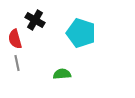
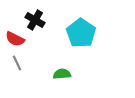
cyan pentagon: rotated 16 degrees clockwise
red semicircle: rotated 48 degrees counterclockwise
gray line: rotated 14 degrees counterclockwise
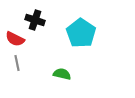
black cross: rotated 12 degrees counterclockwise
gray line: rotated 14 degrees clockwise
green semicircle: rotated 18 degrees clockwise
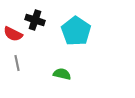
cyan pentagon: moved 5 px left, 2 px up
red semicircle: moved 2 px left, 5 px up
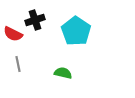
black cross: rotated 36 degrees counterclockwise
gray line: moved 1 px right, 1 px down
green semicircle: moved 1 px right, 1 px up
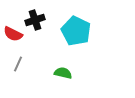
cyan pentagon: rotated 8 degrees counterclockwise
gray line: rotated 35 degrees clockwise
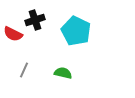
gray line: moved 6 px right, 6 px down
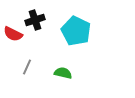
gray line: moved 3 px right, 3 px up
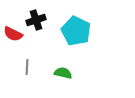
black cross: moved 1 px right
gray line: rotated 21 degrees counterclockwise
